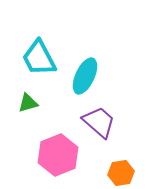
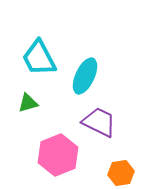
purple trapezoid: rotated 15 degrees counterclockwise
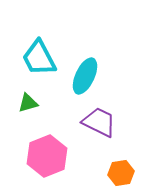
pink hexagon: moved 11 px left, 1 px down
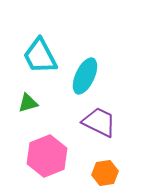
cyan trapezoid: moved 1 px right, 2 px up
orange hexagon: moved 16 px left
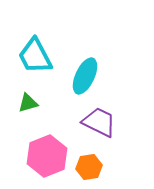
cyan trapezoid: moved 5 px left
orange hexagon: moved 16 px left, 6 px up
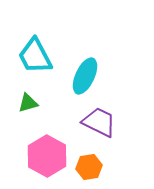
pink hexagon: rotated 9 degrees counterclockwise
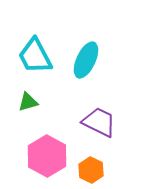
cyan ellipse: moved 1 px right, 16 px up
green triangle: moved 1 px up
orange hexagon: moved 2 px right, 3 px down; rotated 25 degrees counterclockwise
